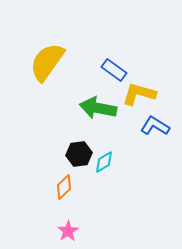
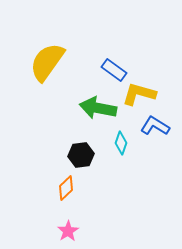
black hexagon: moved 2 px right, 1 px down
cyan diamond: moved 17 px right, 19 px up; rotated 40 degrees counterclockwise
orange diamond: moved 2 px right, 1 px down
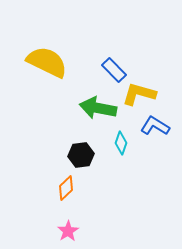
yellow semicircle: rotated 81 degrees clockwise
blue rectangle: rotated 10 degrees clockwise
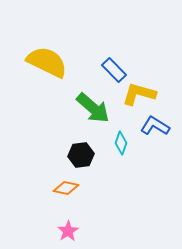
green arrow: moved 5 px left; rotated 150 degrees counterclockwise
orange diamond: rotated 55 degrees clockwise
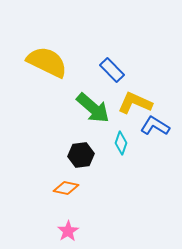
blue rectangle: moved 2 px left
yellow L-shape: moved 4 px left, 9 px down; rotated 8 degrees clockwise
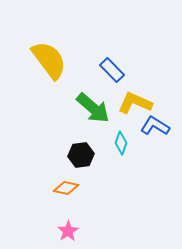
yellow semicircle: moved 2 px right, 2 px up; rotated 27 degrees clockwise
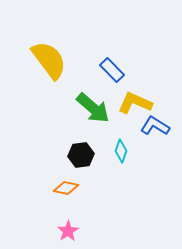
cyan diamond: moved 8 px down
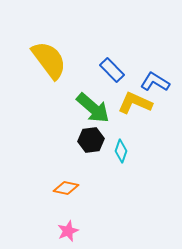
blue L-shape: moved 44 px up
black hexagon: moved 10 px right, 15 px up
pink star: rotated 10 degrees clockwise
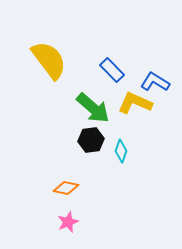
pink star: moved 9 px up
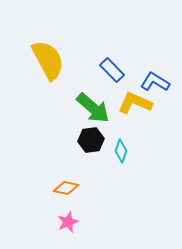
yellow semicircle: moved 1 px left; rotated 9 degrees clockwise
